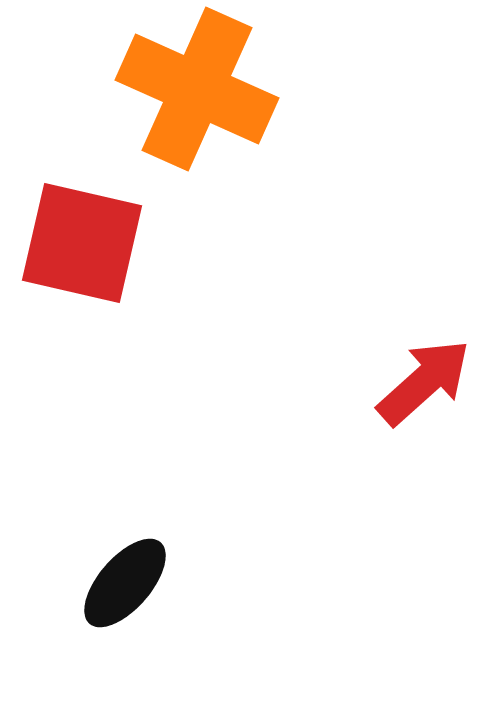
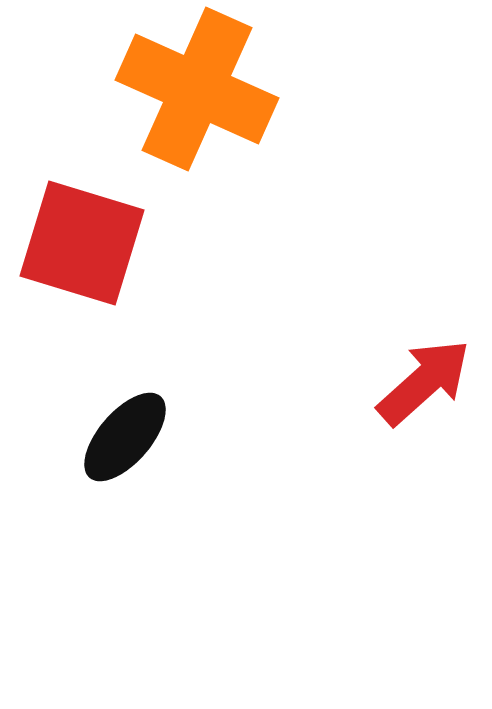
red square: rotated 4 degrees clockwise
black ellipse: moved 146 px up
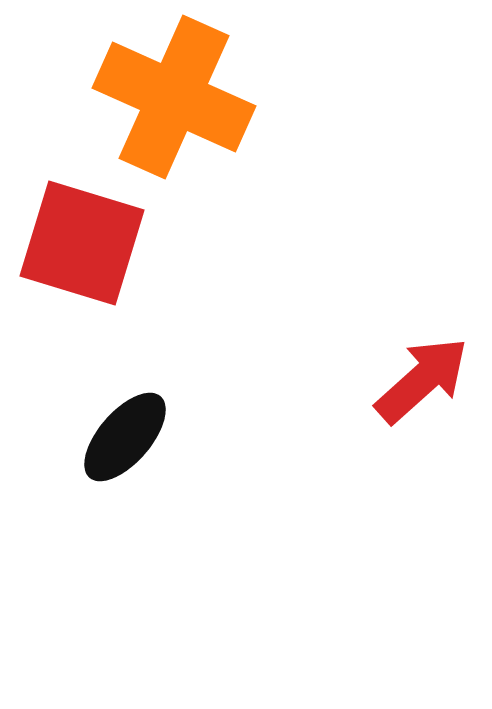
orange cross: moved 23 px left, 8 px down
red arrow: moved 2 px left, 2 px up
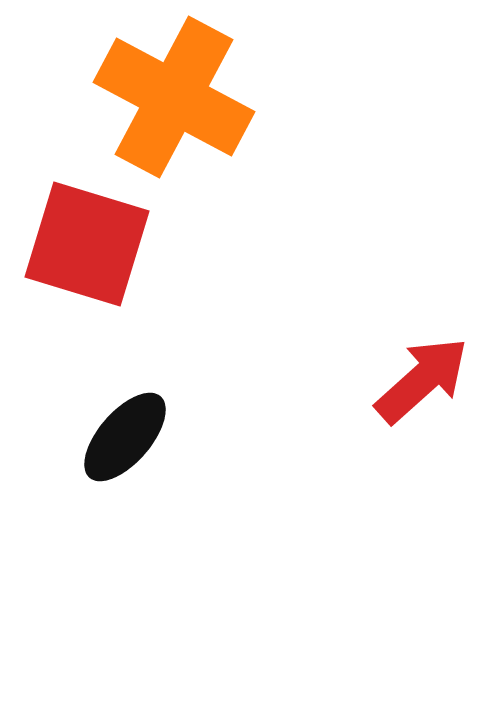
orange cross: rotated 4 degrees clockwise
red square: moved 5 px right, 1 px down
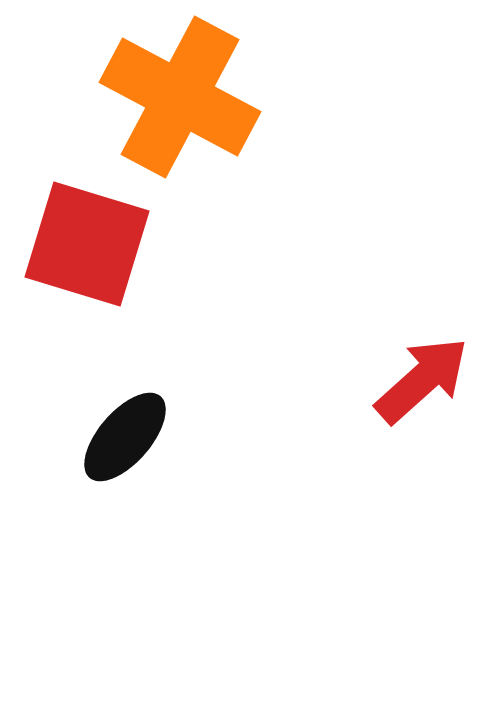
orange cross: moved 6 px right
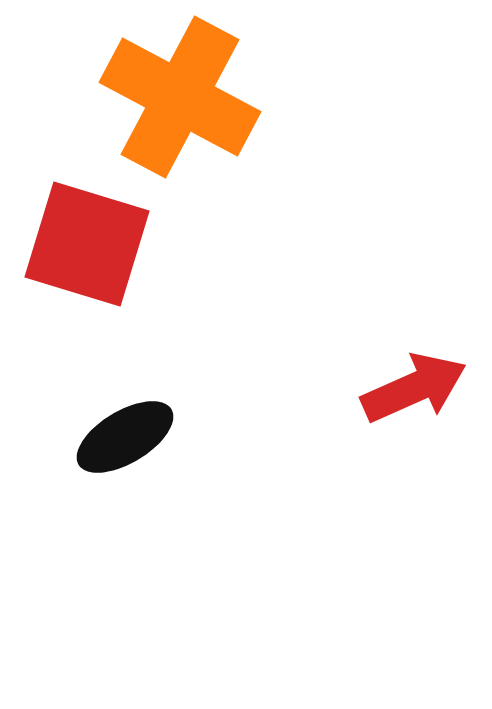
red arrow: moved 8 px left, 8 px down; rotated 18 degrees clockwise
black ellipse: rotated 18 degrees clockwise
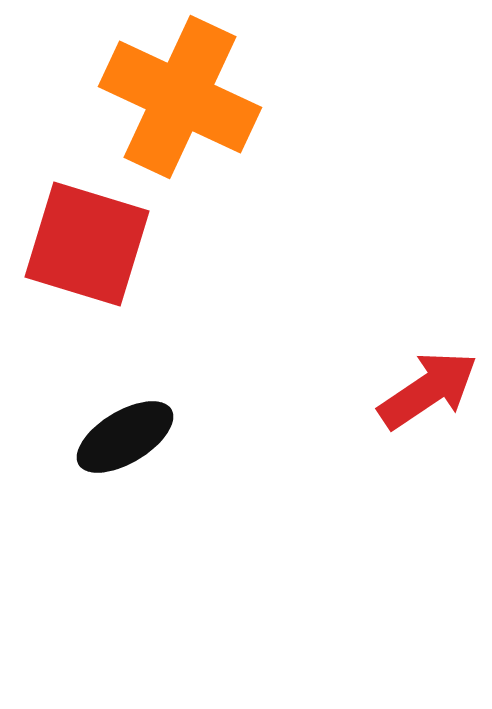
orange cross: rotated 3 degrees counterclockwise
red arrow: moved 14 px right, 2 px down; rotated 10 degrees counterclockwise
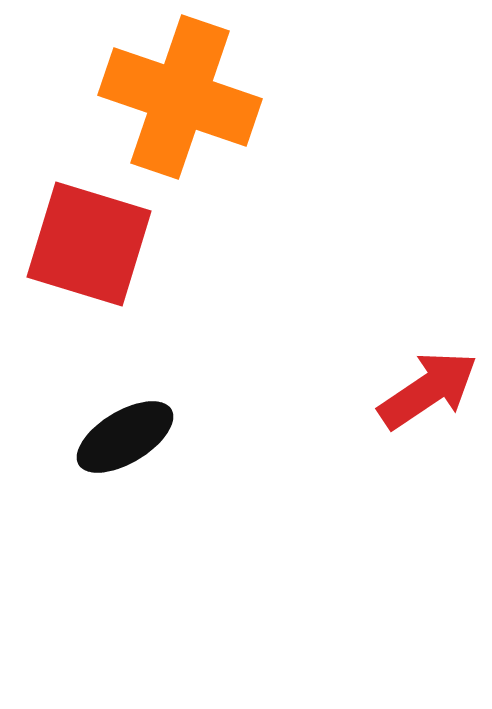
orange cross: rotated 6 degrees counterclockwise
red square: moved 2 px right
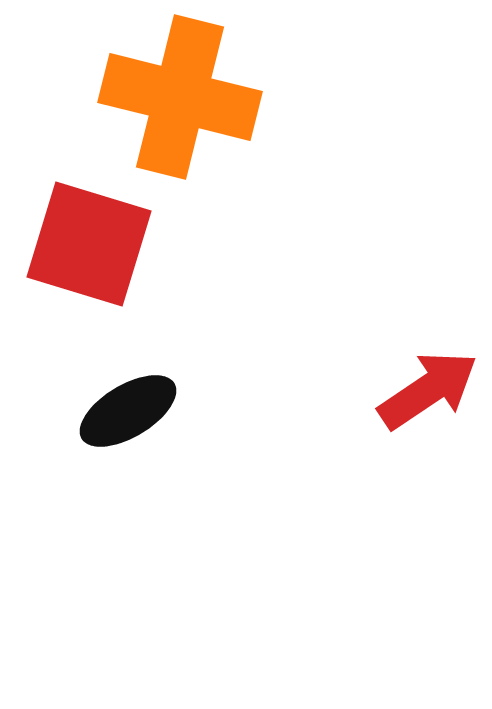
orange cross: rotated 5 degrees counterclockwise
black ellipse: moved 3 px right, 26 px up
